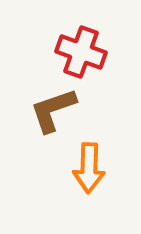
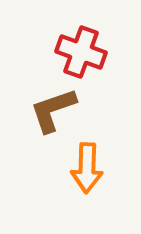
orange arrow: moved 2 px left
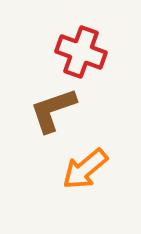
orange arrow: moved 2 px left, 1 px down; rotated 48 degrees clockwise
